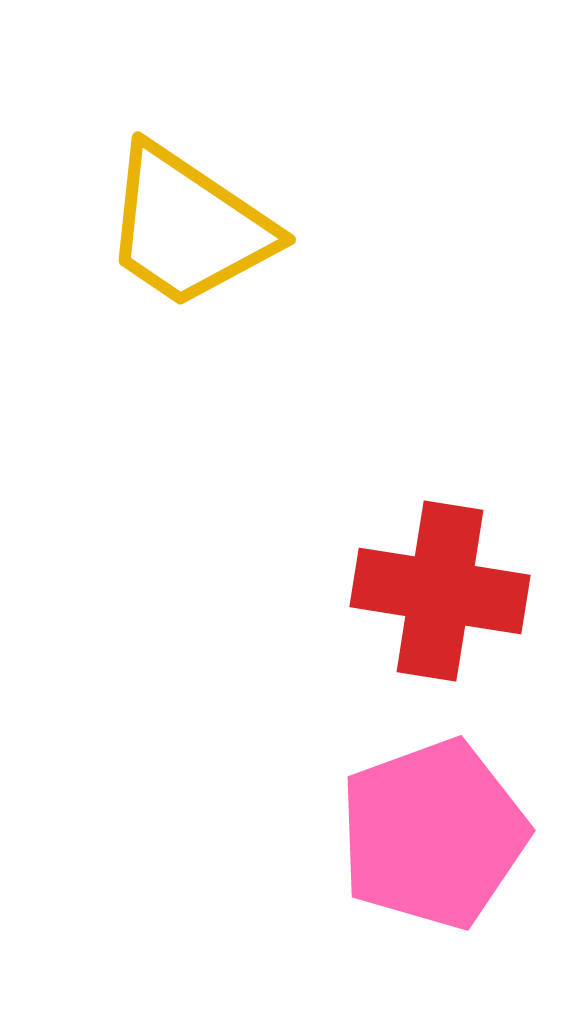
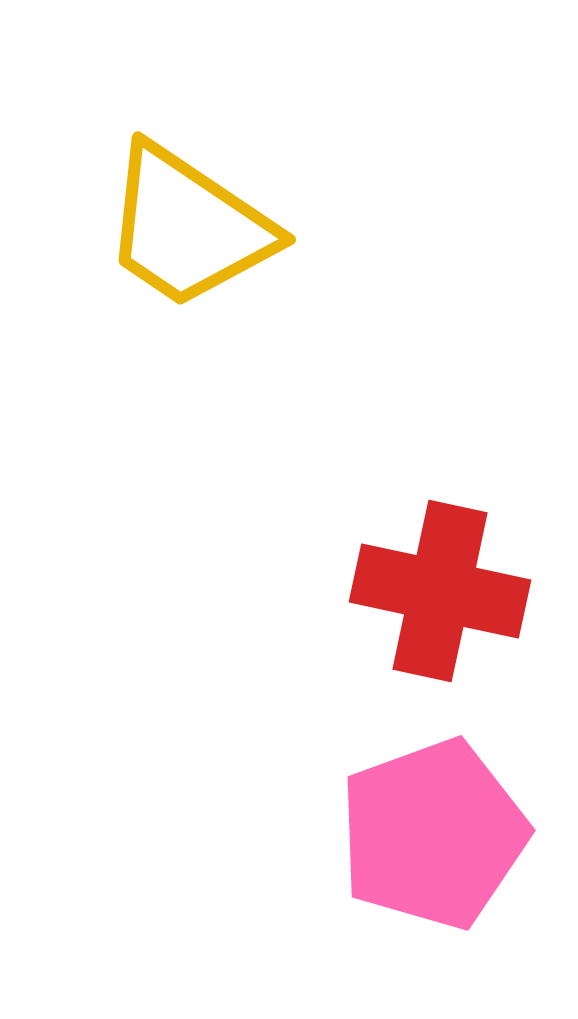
red cross: rotated 3 degrees clockwise
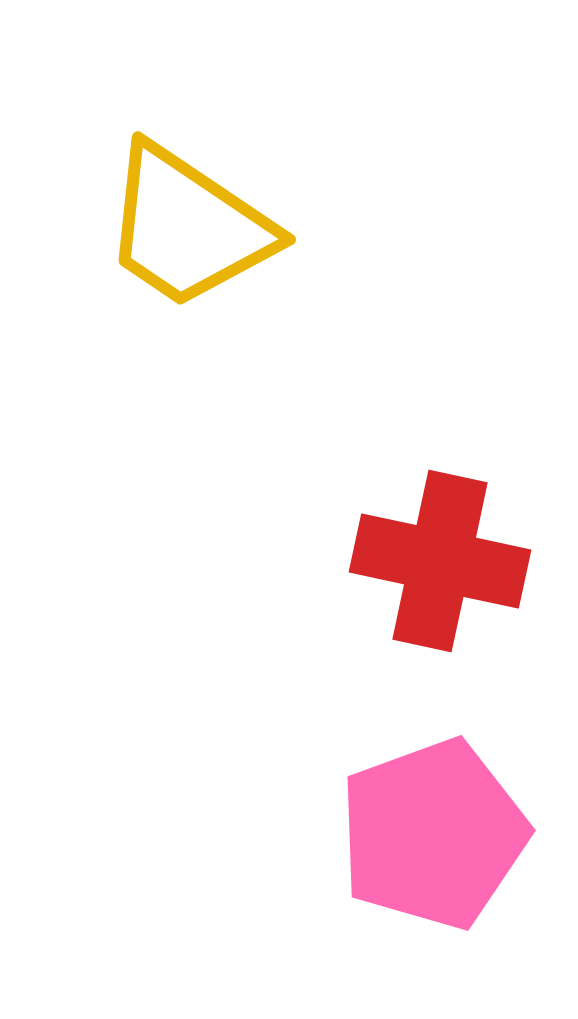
red cross: moved 30 px up
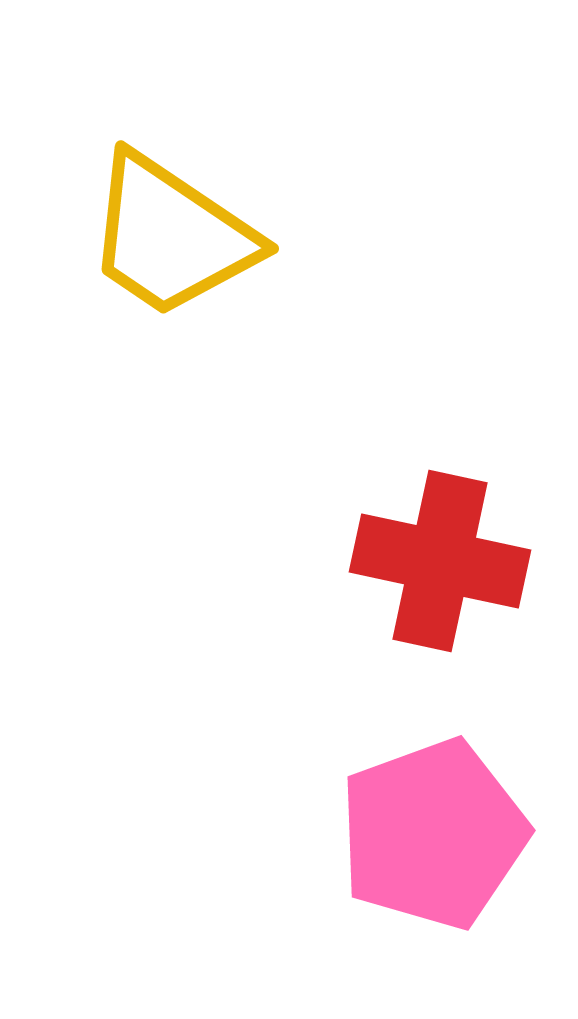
yellow trapezoid: moved 17 px left, 9 px down
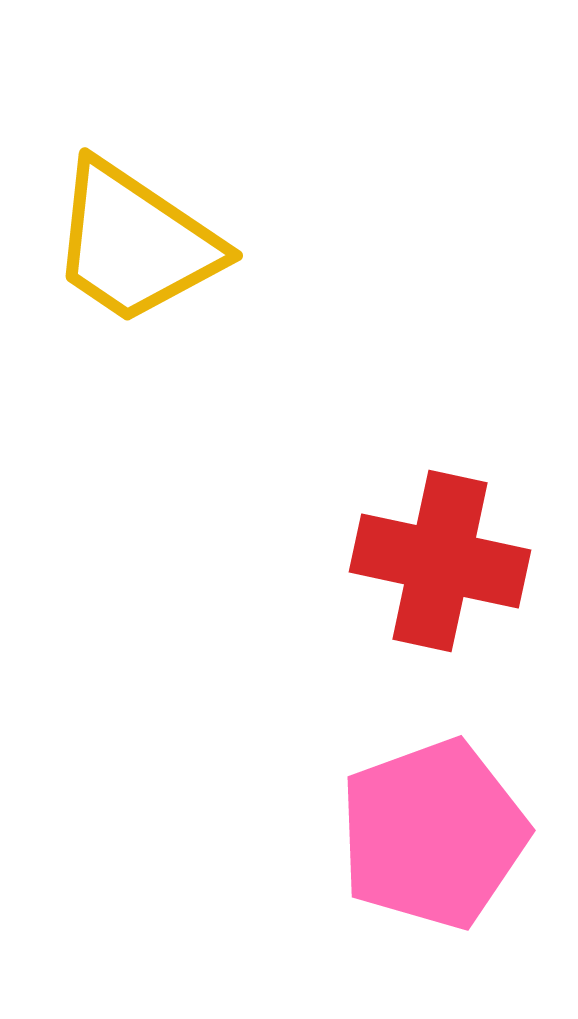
yellow trapezoid: moved 36 px left, 7 px down
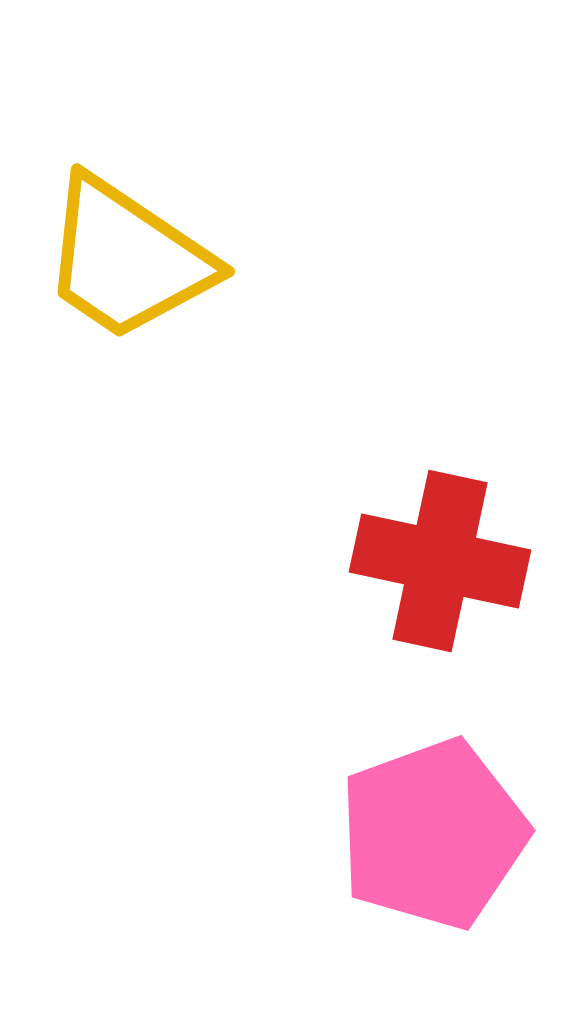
yellow trapezoid: moved 8 px left, 16 px down
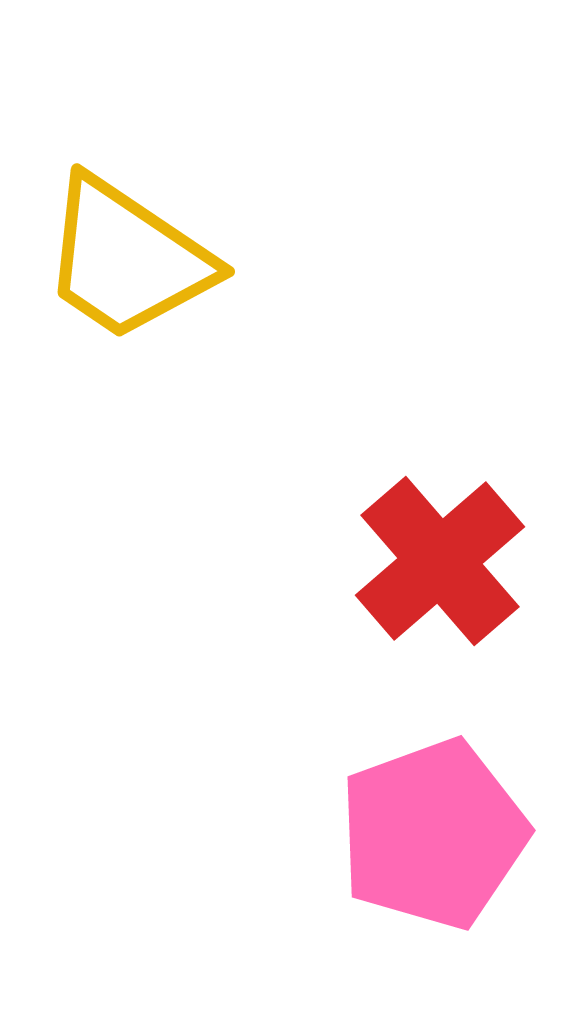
red cross: rotated 37 degrees clockwise
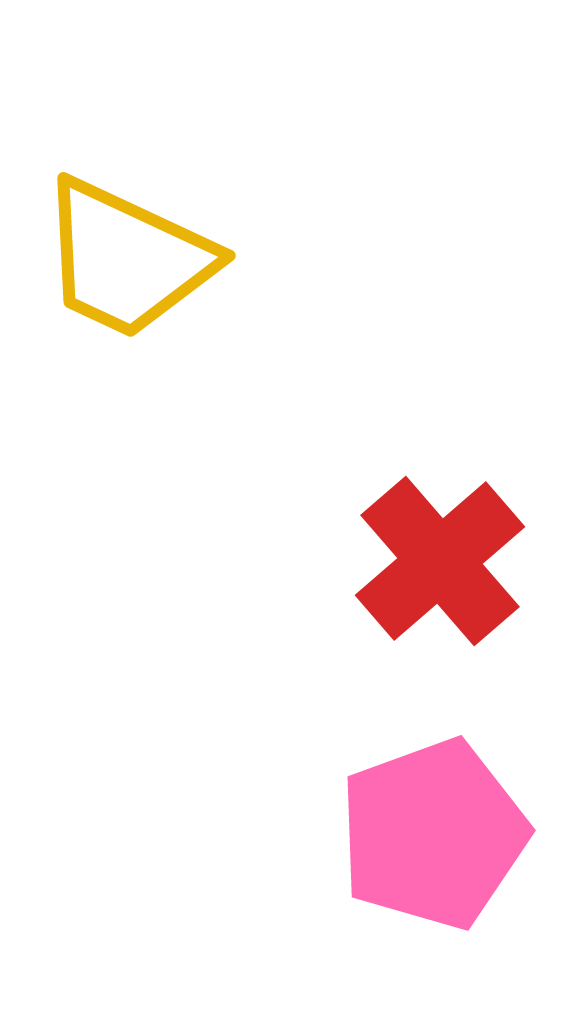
yellow trapezoid: rotated 9 degrees counterclockwise
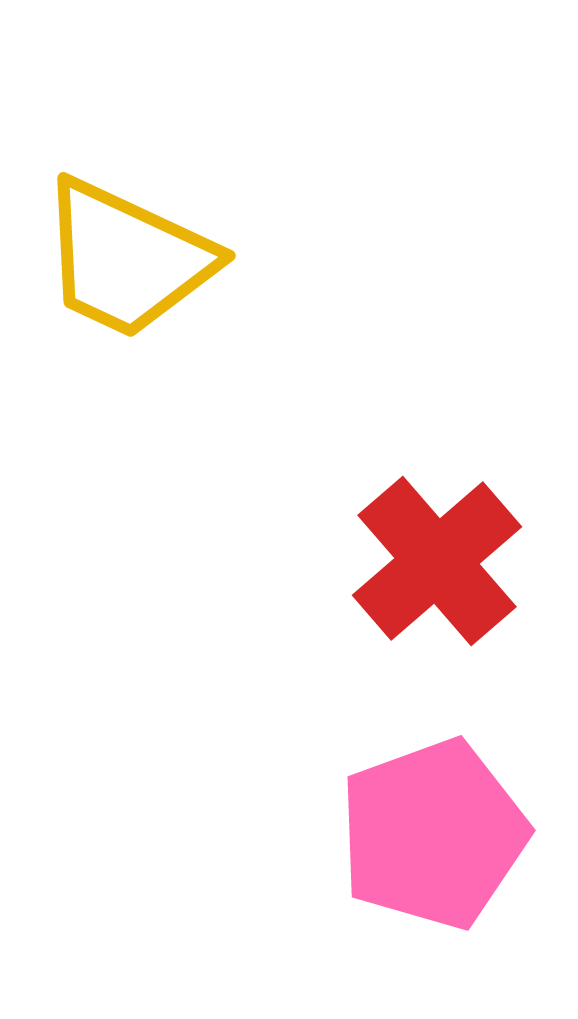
red cross: moved 3 px left
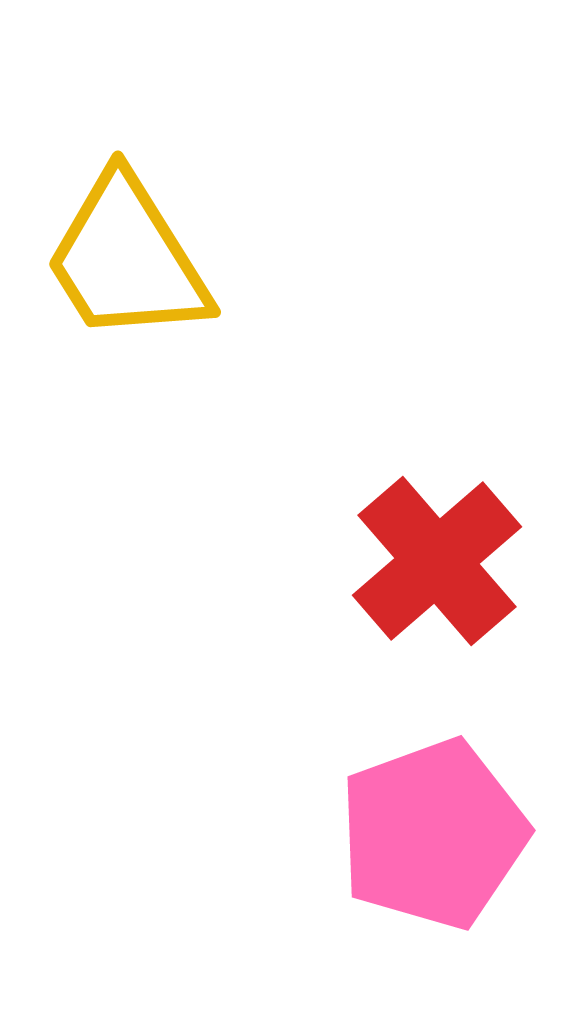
yellow trapezoid: rotated 33 degrees clockwise
